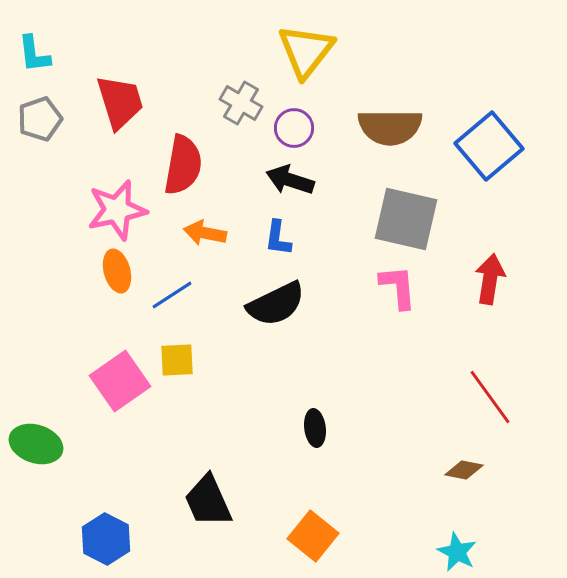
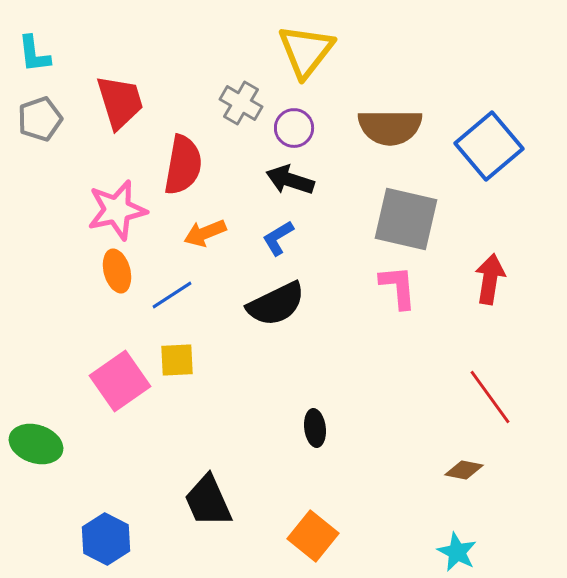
orange arrow: rotated 33 degrees counterclockwise
blue L-shape: rotated 51 degrees clockwise
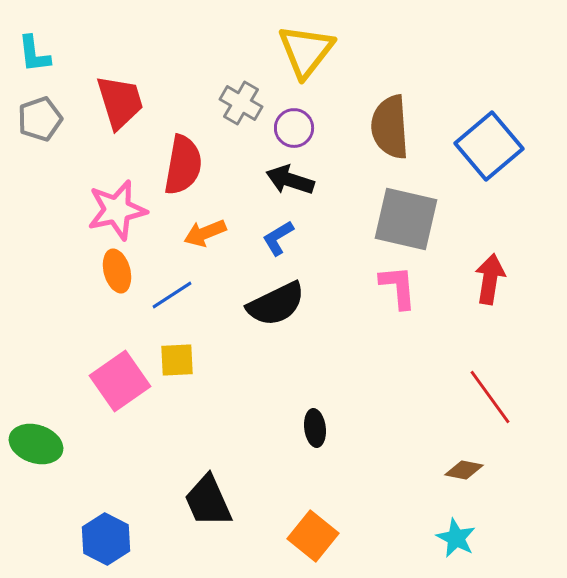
brown semicircle: rotated 86 degrees clockwise
cyan star: moved 1 px left, 14 px up
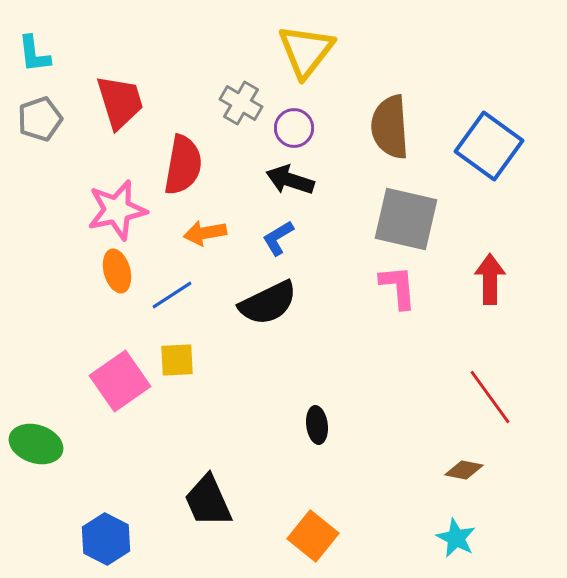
blue square: rotated 14 degrees counterclockwise
orange arrow: rotated 12 degrees clockwise
red arrow: rotated 9 degrees counterclockwise
black semicircle: moved 8 px left, 1 px up
black ellipse: moved 2 px right, 3 px up
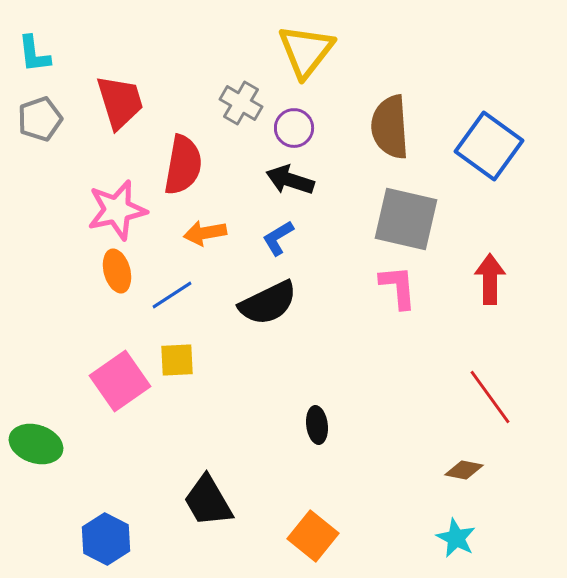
black trapezoid: rotated 6 degrees counterclockwise
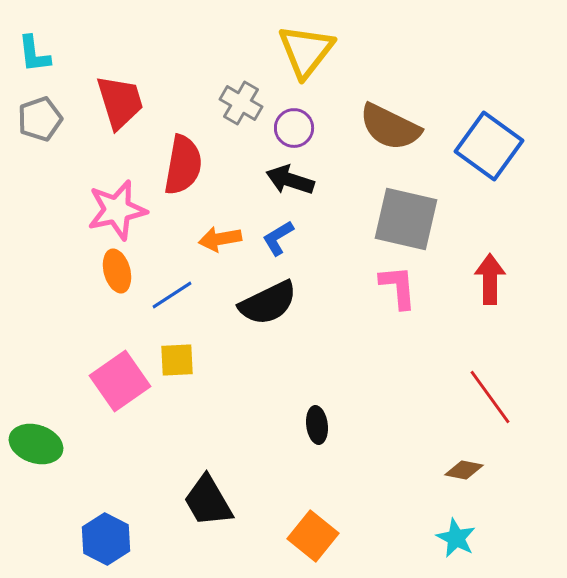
brown semicircle: rotated 60 degrees counterclockwise
orange arrow: moved 15 px right, 6 px down
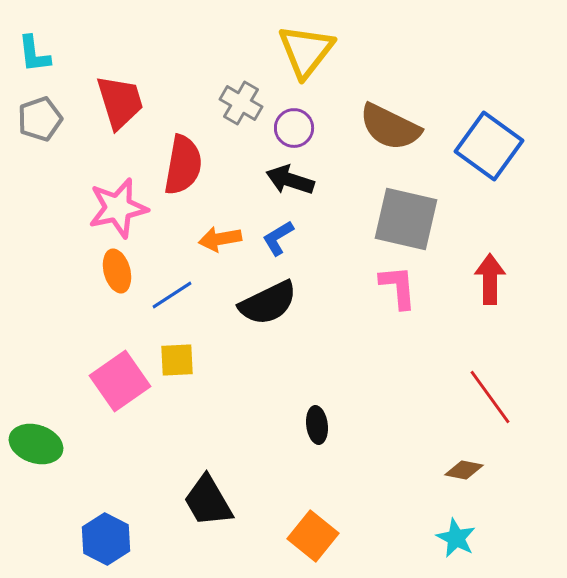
pink star: moved 1 px right, 2 px up
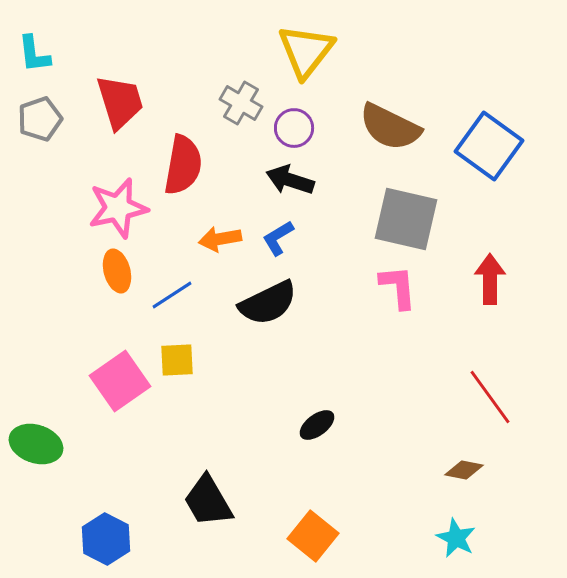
black ellipse: rotated 60 degrees clockwise
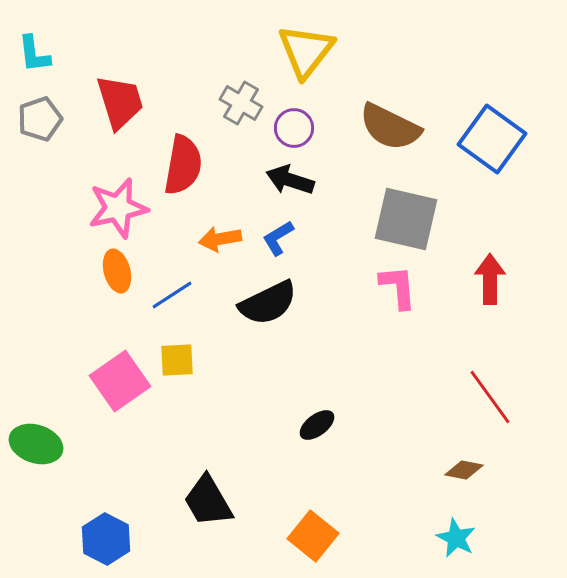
blue square: moved 3 px right, 7 px up
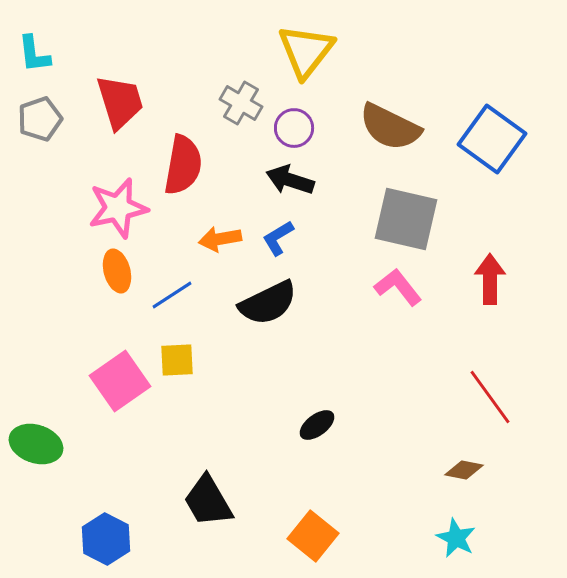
pink L-shape: rotated 33 degrees counterclockwise
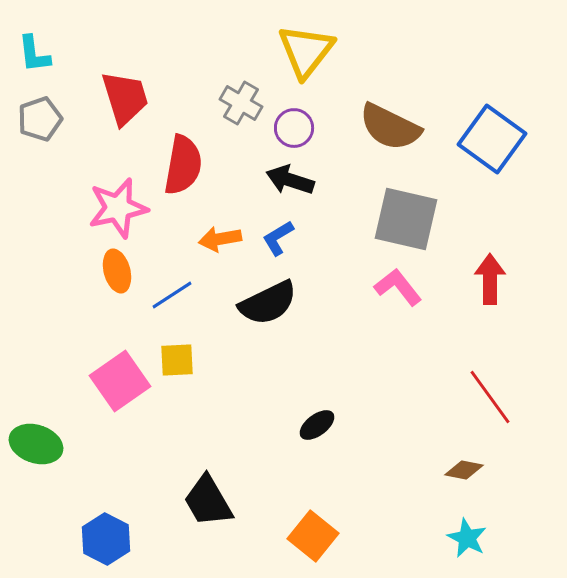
red trapezoid: moved 5 px right, 4 px up
cyan star: moved 11 px right
